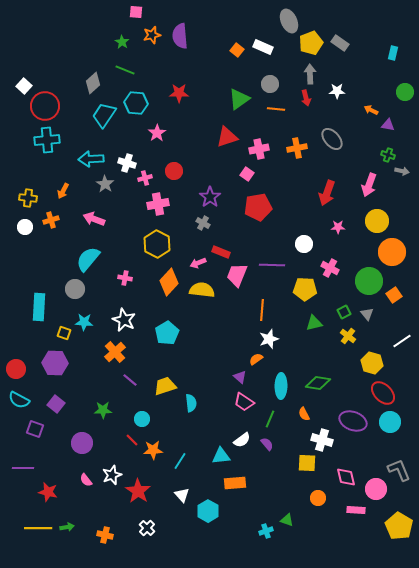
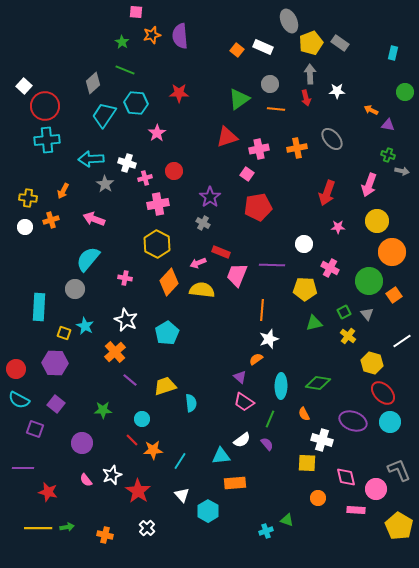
white star at (124, 320): moved 2 px right
cyan star at (84, 322): moved 1 px right, 4 px down; rotated 24 degrees clockwise
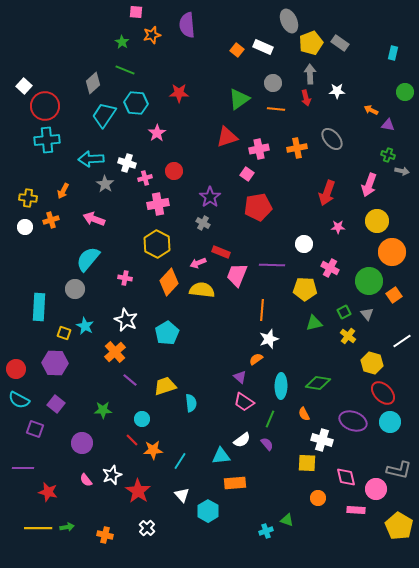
purple semicircle at (180, 36): moved 7 px right, 11 px up
gray circle at (270, 84): moved 3 px right, 1 px up
gray L-shape at (399, 470): rotated 125 degrees clockwise
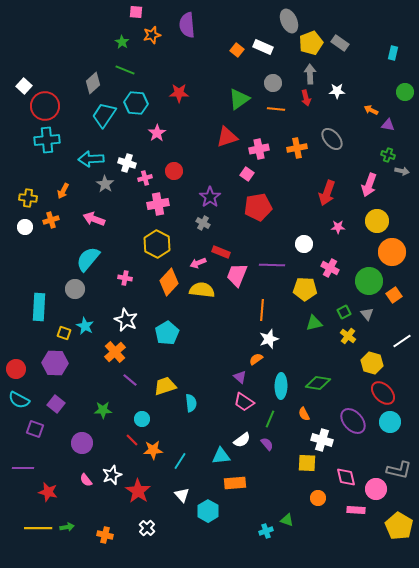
purple ellipse at (353, 421): rotated 28 degrees clockwise
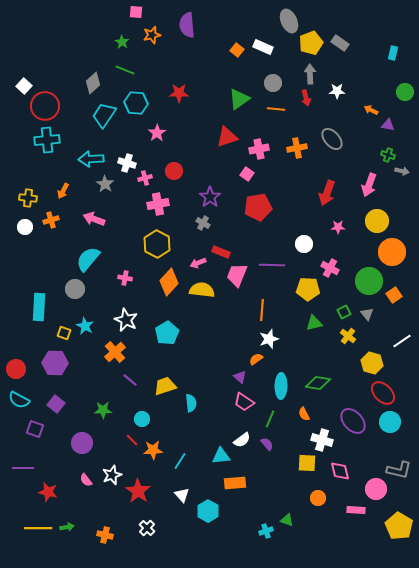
yellow pentagon at (305, 289): moved 3 px right
pink diamond at (346, 477): moved 6 px left, 6 px up
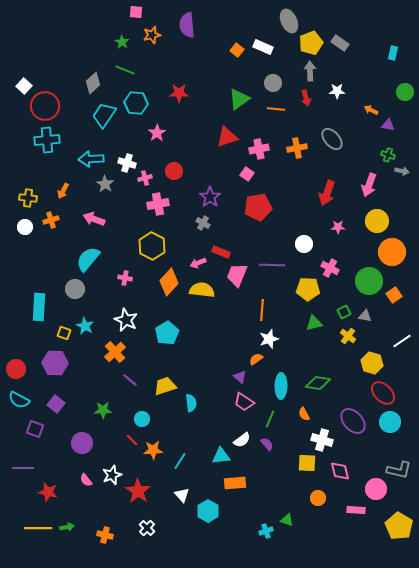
gray arrow at (310, 74): moved 3 px up
yellow hexagon at (157, 244): moved 5 px left, 2 px down
gray triangle at (367, 314): moved 2 px left, 2 px down; rotated 40 degrees counterclockwise
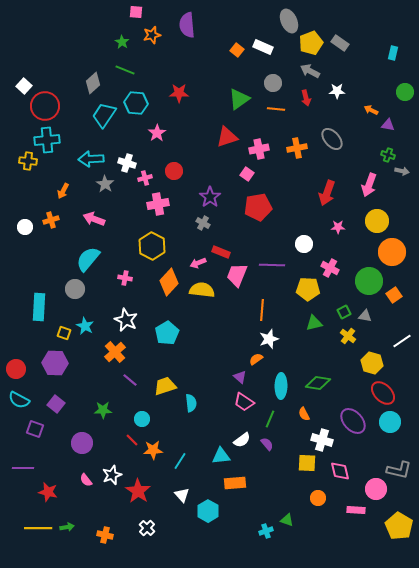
gray arrow at (310, 71): rotated 60 degrees counterclockwise
yellow cross at (28, 198): moved 37 px up
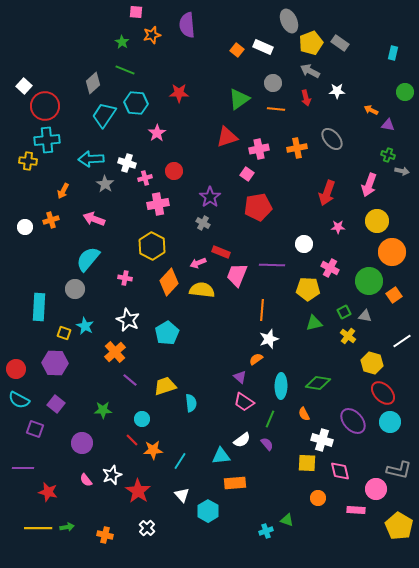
white star at (126, 320): moved 2 px right
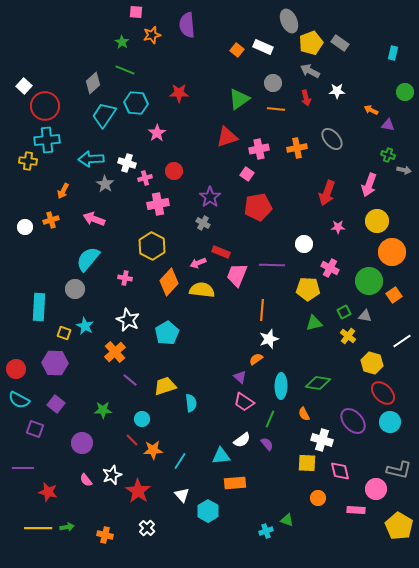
gray arrow at (402, 171): moved 2 px right, 1 px up
